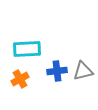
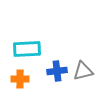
orange cross: rotated 30 degrees clockwise
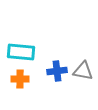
cyan rectangle: moved 6 px left, 3 px down; rotated 8 degrees clockwise
gray triangle: rotated 25 degrees clockwise
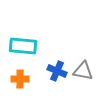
cyan rectangle: moved 2 px right, 6 px up
blue cross: rotated 30 degrees clockwise
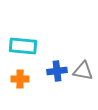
blue cross: rotated 30 degrees counterclockwise
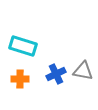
cyan rectangle: rotated 12 degrees clockwise
blue cross: moved 1 px left, 3 px down; rotated 18 degrees counterclockwise
